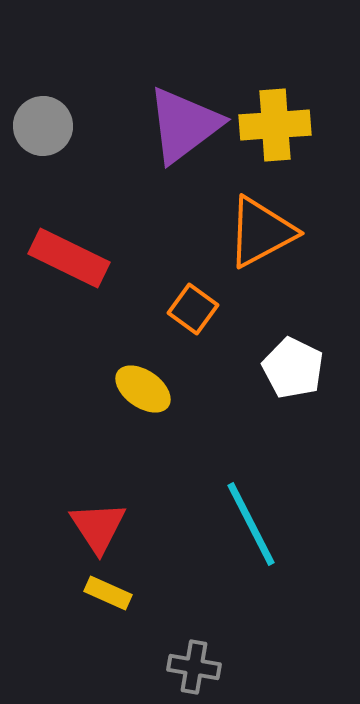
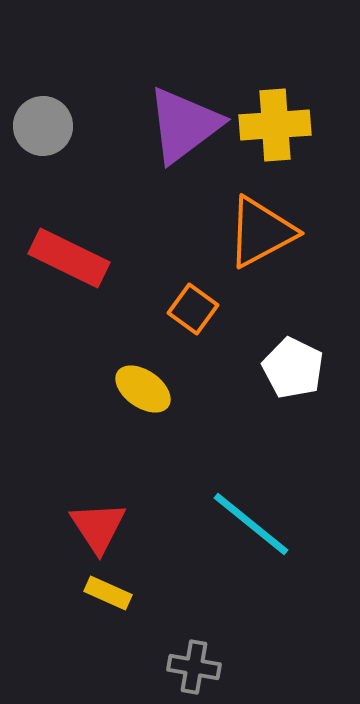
cyan line: rotated 24 degrees counterclockwise
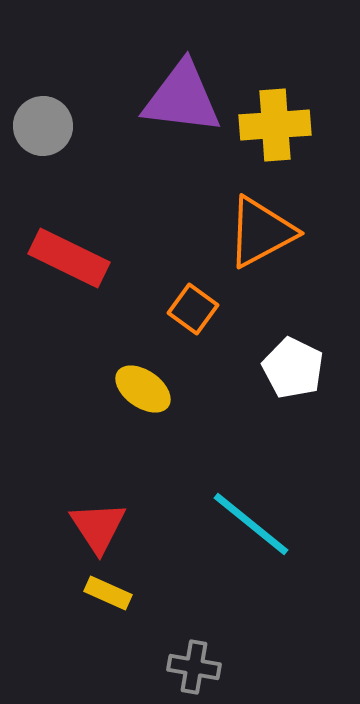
purple triangle: moved 2 px left, 27 px up; rotated 44 degrees clockwise
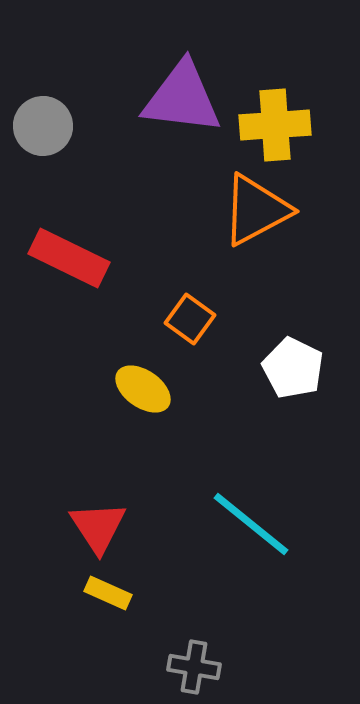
orange triangle: moved 5 px left, 22 px up
orange square: moved 3 px left, 10 px down
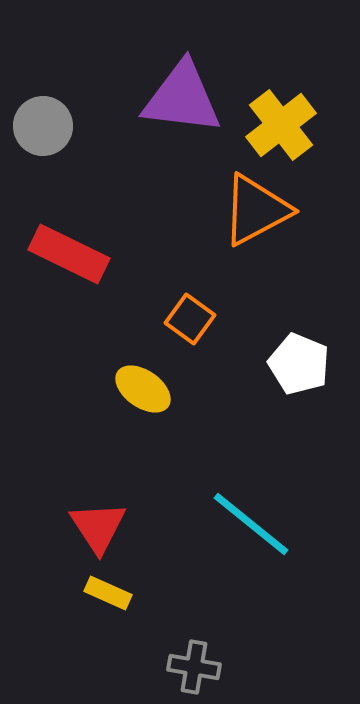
yellow cross: moved 6 px right; rotated 34 degrees counterclockwise
red rectangle: moved 4 px up
white pentagon: moved 6 px right, 4 px up; rotated 4 degrees counterclockwise
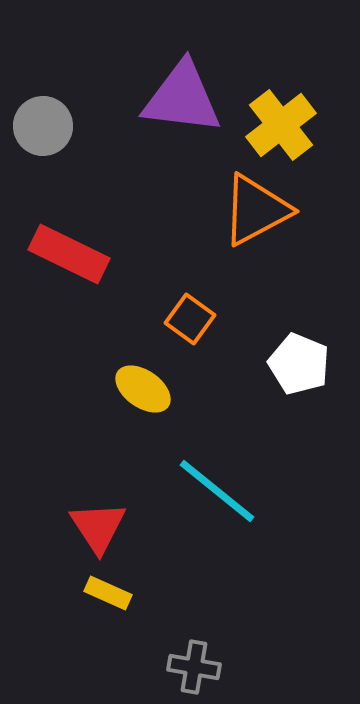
cyan line: moved 34 px left, 33 px up
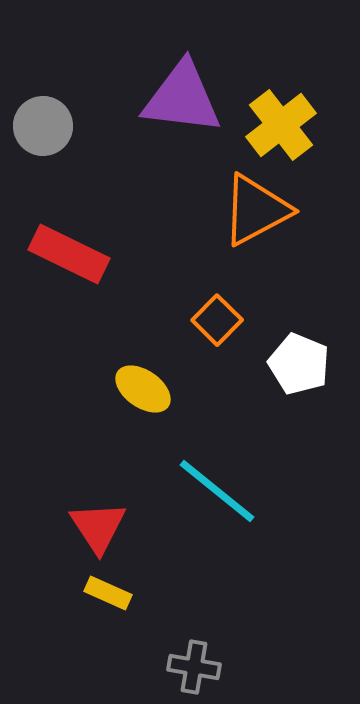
orange square: moved 27 px right, 1 px down; rotated 9 degrees clockwise
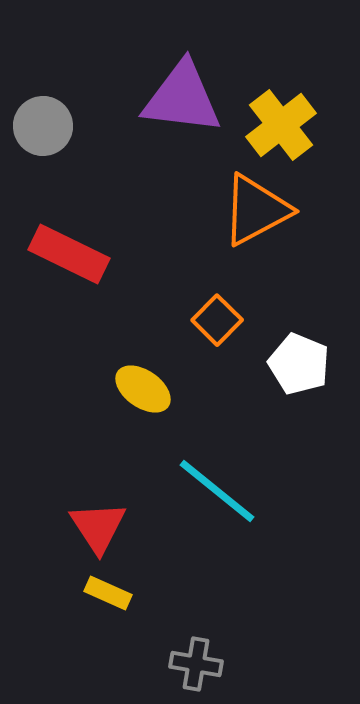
gray cross: moved 2 px right, 3 px up
